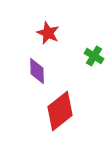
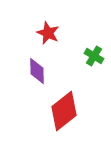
red diamond: moved 4 px right
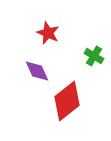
purple diamond: rotated 24 degrees counterclockwise
red diamond: moved 3 px right, 10 px up
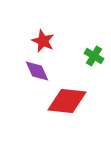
red star: moved 5 px left, 8 px down
red diamond: rotated 45 degrees clockwise
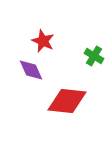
purple diamond: moved 6 px left, 1 px up
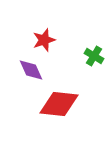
red star: moved 1 px right, 1 px up; rotated 30 degrees clockwise
red diamond: moved 8 px left, 3 px down
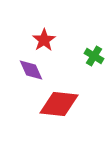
red star: rotated 15 degrees counterclockwise
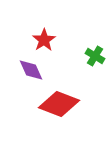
green cross: moved 1 px right
red diamond: rotated 15 degrees clockwise
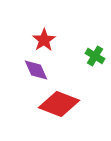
purple diamond: moved 5 px right
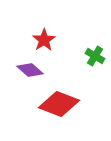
purple diamond: moved 6 px left; rotated 24 degrees counterclockwise
